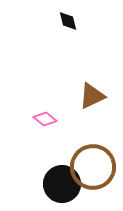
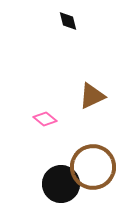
black circle: moved 1 px left
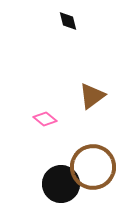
brown triangle: rotated 12 degrees counterclockwise
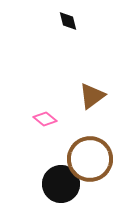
brown circle: moved 3 px left, 8 px up
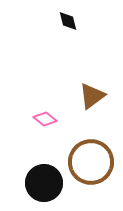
brown circle: moved 1 px right, 3 px down
black circle: moved 17 px left, 1 px up
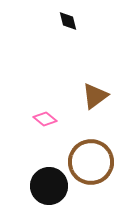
brown triangle: moved 3 px right
black circle: moved 5 px right, 3 px down
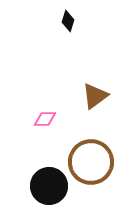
black diamond: rotated 30 degrees clockwise
pink diamond: rotated 40 degrees counterclockwise
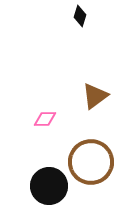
black diamond: moved 12 px right, 5 px up
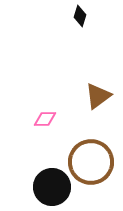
brown triangle: moved 3 px right
black circle: moved 3 px right, 1 px down
